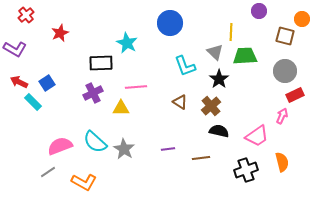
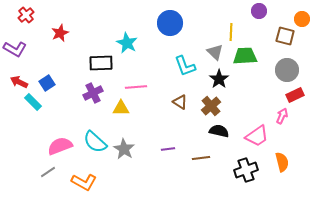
gray circle: moved 2 px right, 1 px up
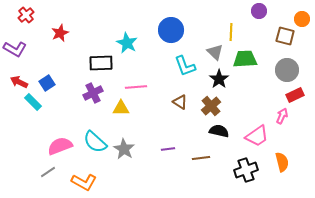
blue circle: moved 1 px right, 7 px down
green trapezoid: moved 3 px down
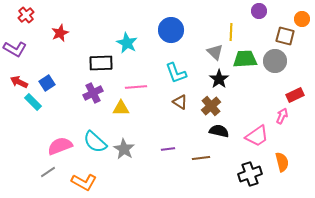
cyan L-shape: moved 9 px left, 7 px down
gray circle: moved 12 px left, 9 px up
black cross: moved 4 px right, 4 px down
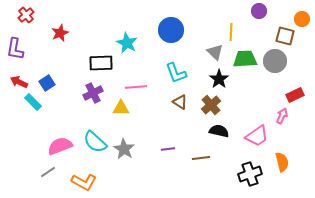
purple L-shape: rotated 70 degrees clockwise
brown cross: moved 1 px up
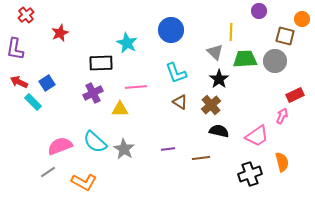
yellow triangle: moved 1 px left, 1 px down
